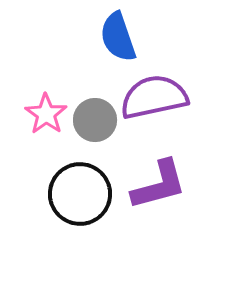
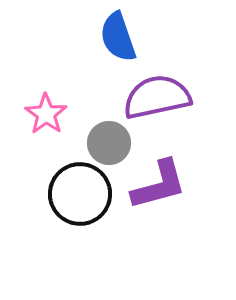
purple semicircle: moved 3 px right
gray circle: moved 14 px right, 23 px down
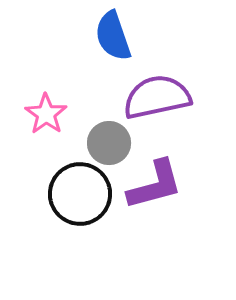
blue semicircle: moved 5 px left, 1 px up
purple L-shape: moved 4 px left
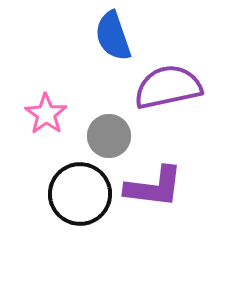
purple semicircle: moved 11 px right, 10 px up
gray circle: moved 7 px up
purple L-shape: moved 1 px left, 2 px down; rotated 22 degrees clockwise
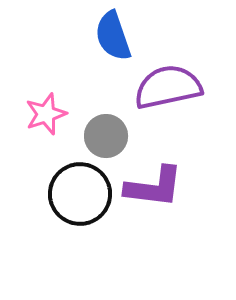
pink star: rotated 18 degrees clockwise
gray circle: moved 3 px left
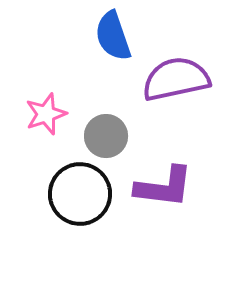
purple semicircle: moved 8 px right, 8 px up
purple L-shape: moved 10 px right
